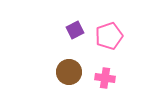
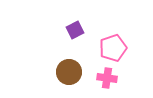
pink pentagon: moved 4 px right, 12 px down
pink cross: moved 2 px right
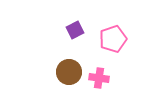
pink pentagon: moved 9 px up
pink cross: moved 8 px left
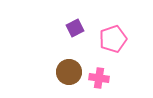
purple square: moved 2 px up
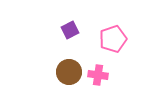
purple square: moved 5 px left, 2 px down
pink cross: moved 1 px left, 3 px up
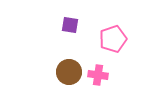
purple square: moved 5 px up; rotated 36 degrees clockwise
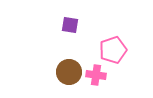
pink pentagon: moved 11 px down
pink cross: moved 2 px left
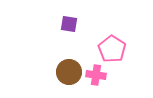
purple square: moved 1 px left, 1 px up
pink pentagon: moved 1 px left, 1 px up; rotated 20 degrees counterclockwise
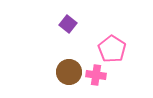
purple square: moved 1 px left; rotated 30 degrees clockwise
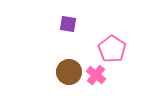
purple square: rotated 30 degrees counterclockwise
pink cross: rotated 30 degrees clockwise
